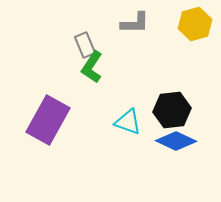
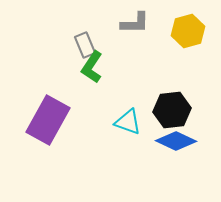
yellow hexagon: moved 7 px left, 7 px down
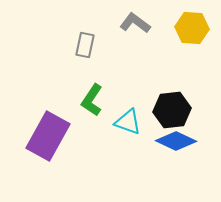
gray L-shape: rotated 144 degrees counterclockwise
yellow hexagon: moved 4 px right, 3 px up; rotated 20 degrees clockwise
gray rectangle: rotated 35 degrees clockwise
green L-shape: moved 33 px down
purple rectangle: moved 16 px down
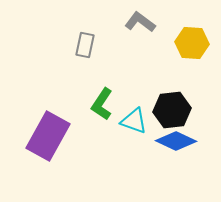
gray L-shape: moved 5 px right, 1 px up
yellow hexagon: moved 15 px down
green L-shape: moved 10 px right, 4 px down
cyan triangle: moved 6 px right, 1 px up
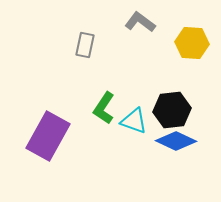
green L-shape: moved 2 px right, 4 px down
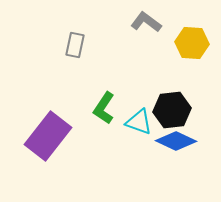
gray L-shape: moved 6 px right
gray rectangle: moved 10 px left
cyan triangle: moved 5 px right, 1 px down
purple rectangle: rotated 9 degrees clockwise
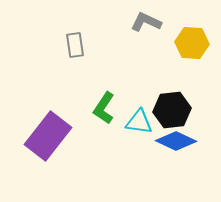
gray L-shape: rotated 12 degrees counterclockwise
gray rectangle: rotated 20 degrees counterclockwise
cyan triangle: rotated 12 degrees counterclockwise
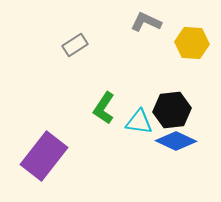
gray rectangle: rotated 65 degrees clockwise
purple rectangle: moved 4 px left, 20 px down
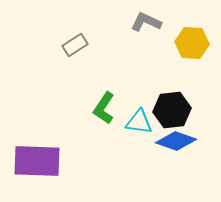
blue diamond: rotated 6 degrees counterclockwise
purple rectangle: moved 7 px left, 5 px down; rotated 54 degrees clockwise
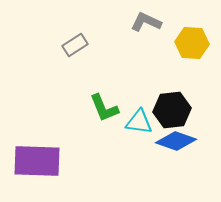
green L-shape: rotated 56 degrees counterclockwise
